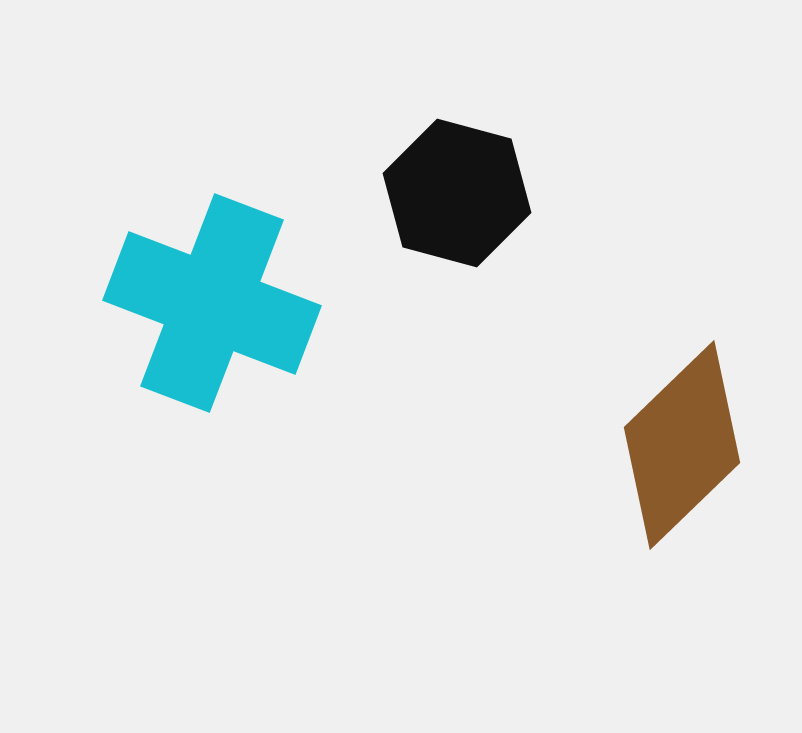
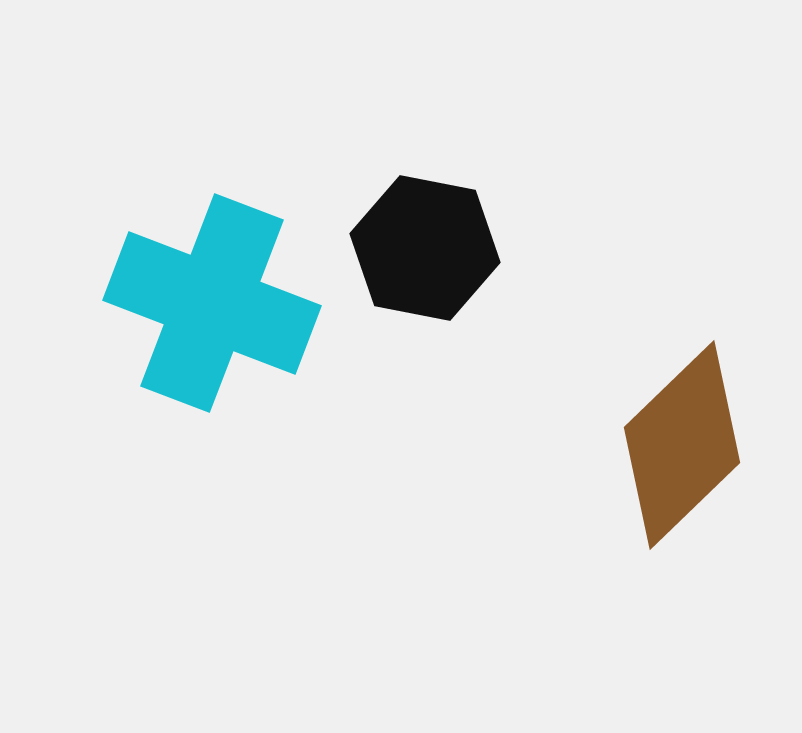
black hexagon: moved 32 px left, 55 px down; rotated 4 degrees counterclockwise
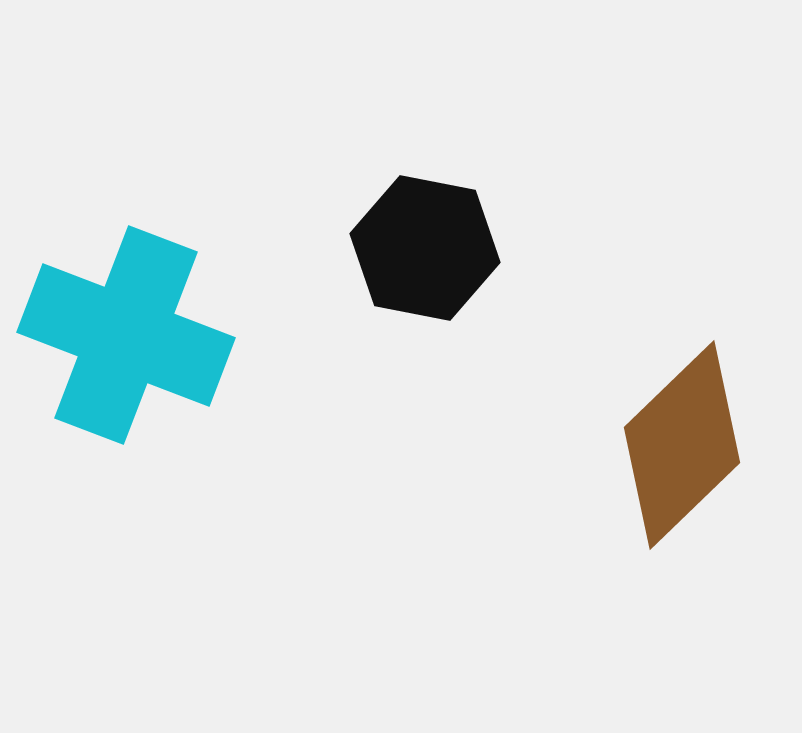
cyan cross: moved 86 px left, 32 px down
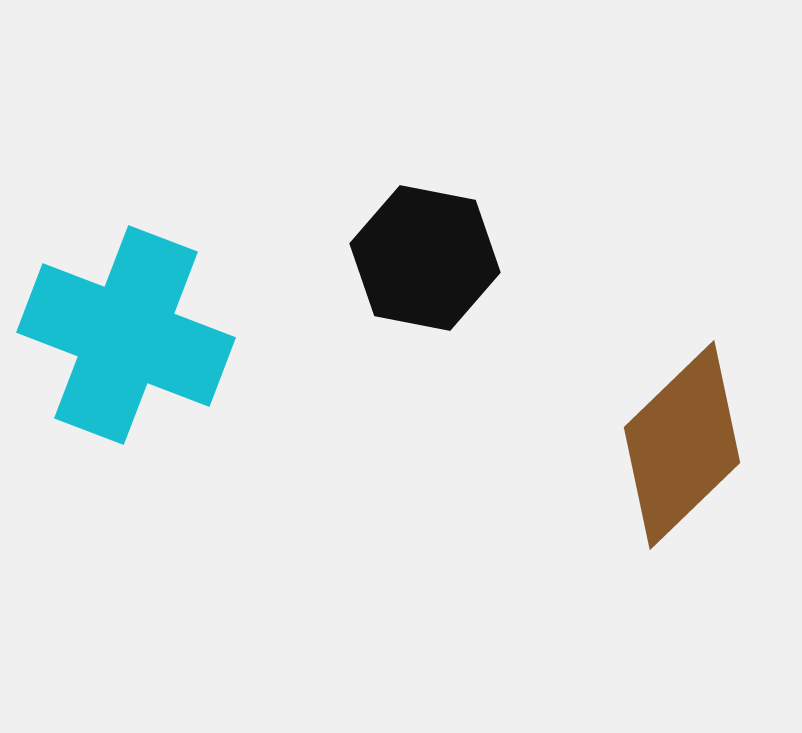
black hexagon: moved 10 px down
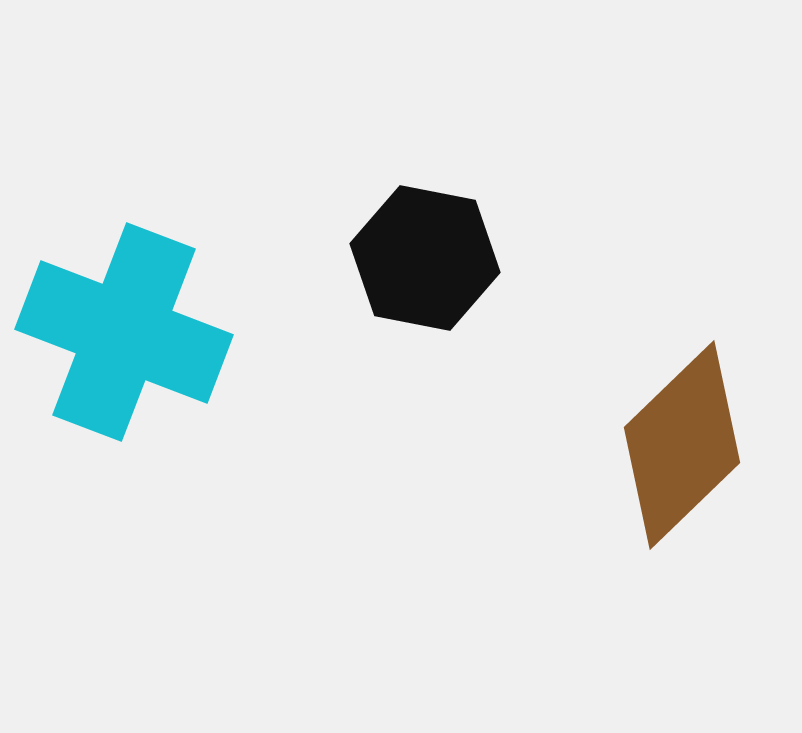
cyan cross: moved 2 px left, 3 px up
